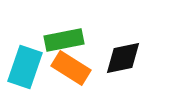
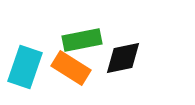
green rectangle: moved 18 px right
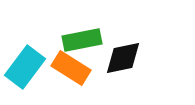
cyan rectangle: rotated 18 degrees clockwise
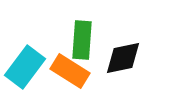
green rectangle: rotated 75 degrees counterclockwise
orange rectangle: moved 1 px left, 3 px down
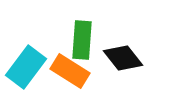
black diamond: rotated 63 degrees clockwise
cyan rectangle: moved 1 px right
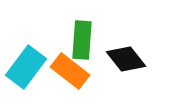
black diamond: moved 3 px right, 1 px down
orange rectangle: rotated 6 degrees clockwise
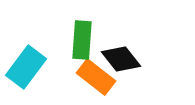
black diamond: moved 5 px left
orange rectangle: moved 26 px right, 6 px down
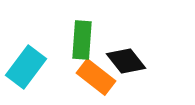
black diamond: moved 5 px right, 2 px down
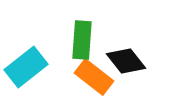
cyan rectangle: rotated 15 degrees clockwise
orange rectangle: moved 2 px left
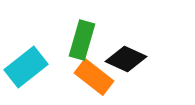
green rectangle: rotated 12 degrees clockwise
black diamond: moved 2 px up; rotated 27 degrees counterclockwise
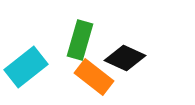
green rectangle: moved 2 px left
black diamond: moved 1 px left, 1 px up
